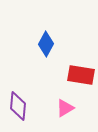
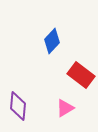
blue diamond: moved 6 px right, 3 px up; rotated 15 degrees clockwise
red rectangle: rotated 28 degrees clockwise
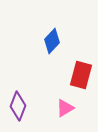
red rectangle: rotated 68 degrees clockwise
purple diamond: rotated 16 degrees clockwise
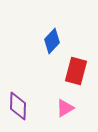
red rectangle: moved 5 px left, 4 px up
purple diamond: rotated 20 degrees counterclockwise
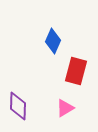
blue diamond: moved 1 px right; rotated 20 degrees counterclockwise
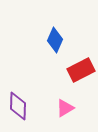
blue diamond: moved 2 px right, 1 px up
red rectangle: moved 5 px right, 1 px up; rotated 48 degrees clockwise
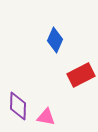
red rectangle: moved 5 px down
pink triangle: moved 19 px left, 9 px down; rotated 42 degrees clockwise
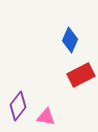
blue diamond: moved 15 px right
purple diamond: rotated 36 degrees clockwise
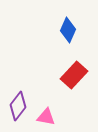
blue diamond: moved 2 px left, 10 px up
red rectangle: moved 7 px left; rotated 20 degrees counterclockwise
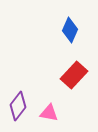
blue diamond: moved 2 px right
pink triangle: moved 3 px right, 4 px up
